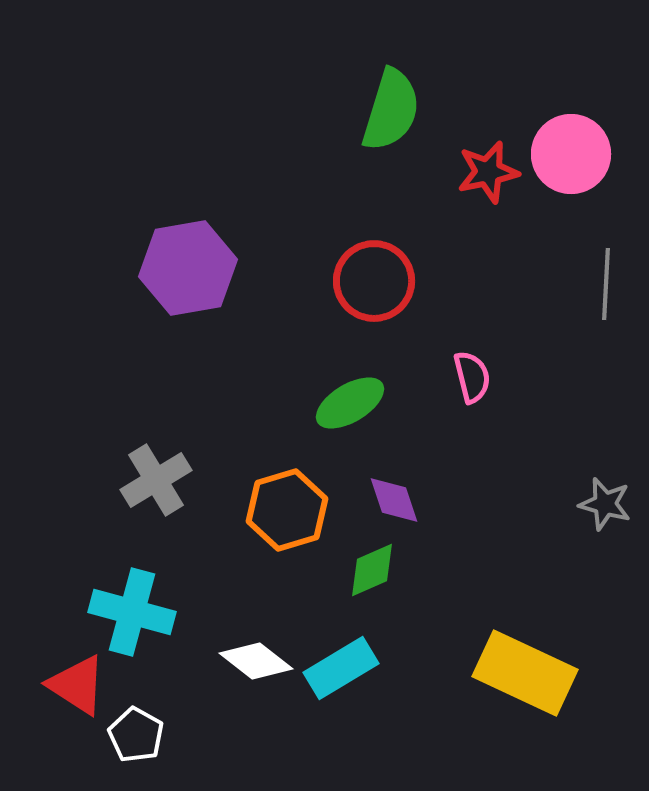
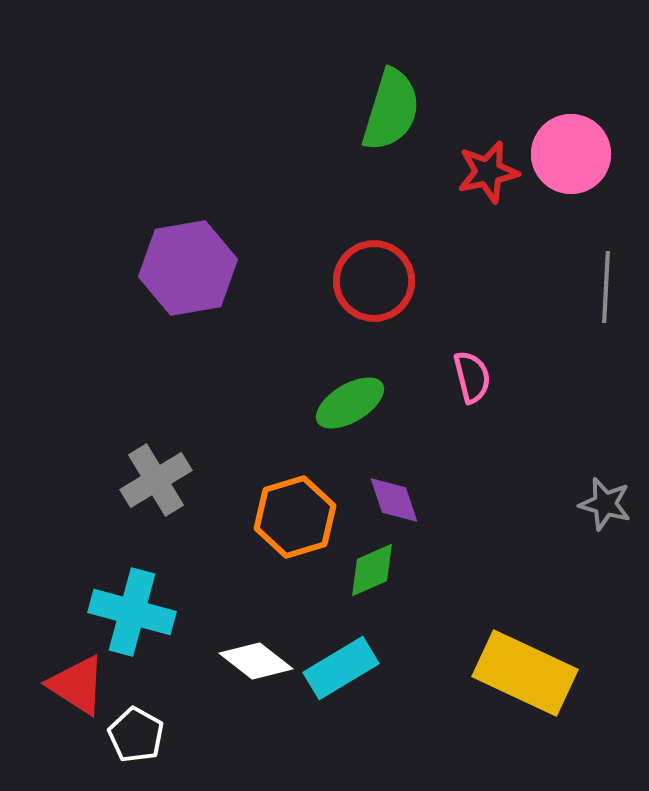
gray line: moved 3 px down
orange hexagon: moved 8 px right, 7 px down
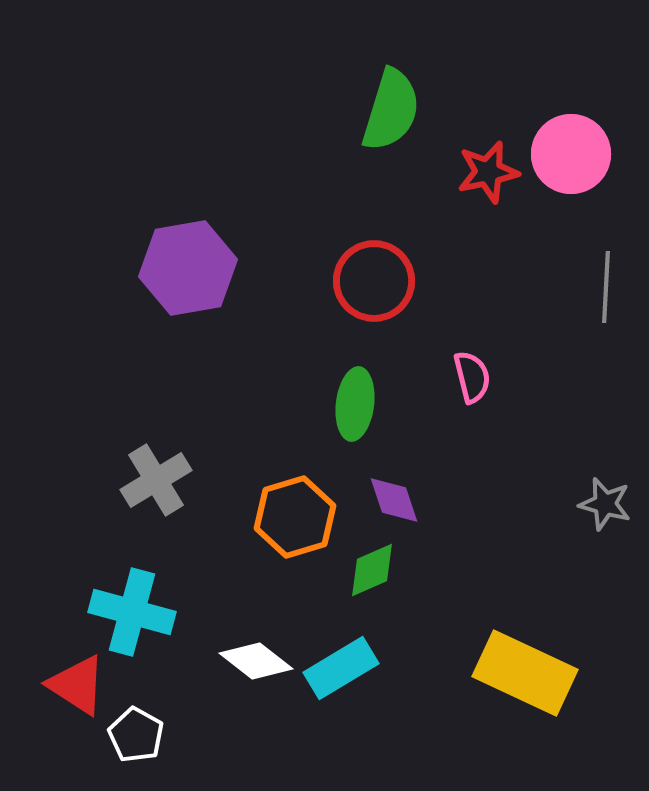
green ellipse: moved 5 px right, 1 px down; rotated 52 degrees counterclockwise
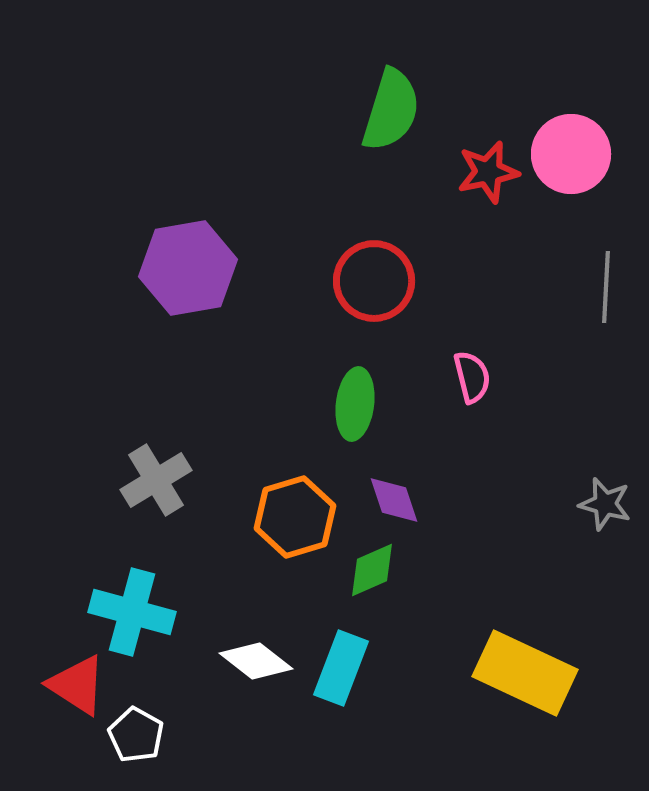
cyan rectangle: rotated 38 degrees counterclockwise
